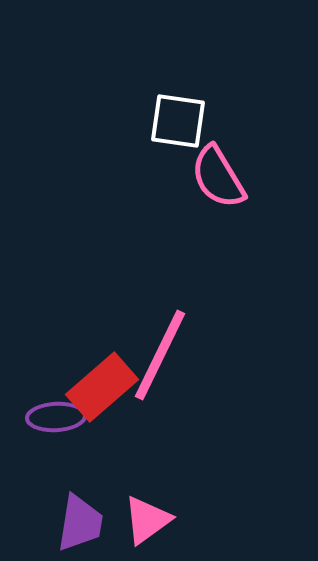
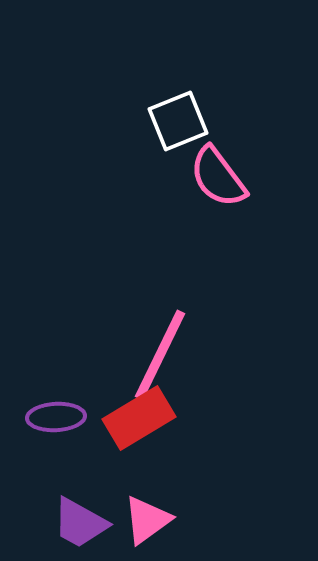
white square: rotated 30 degrees counterclockwise
pink semicircle: rotated 6 degrees counterclockwise
red rectangle: moved 37 px right, 31 px down; rotated 10 degrees clockwise
purple trapezoid: rotated 110 degrees clockwise
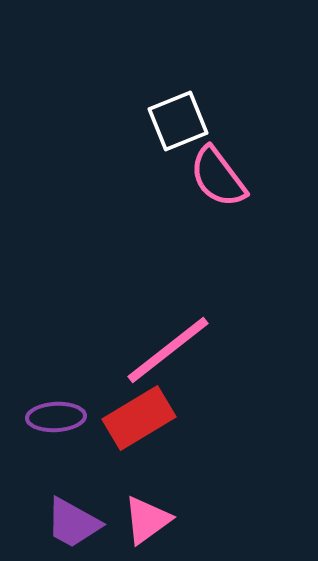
pink line: moved 8 px right, 5 px up; rotated 26 degrees clockwise
purple trapezoid: moved 7 px left
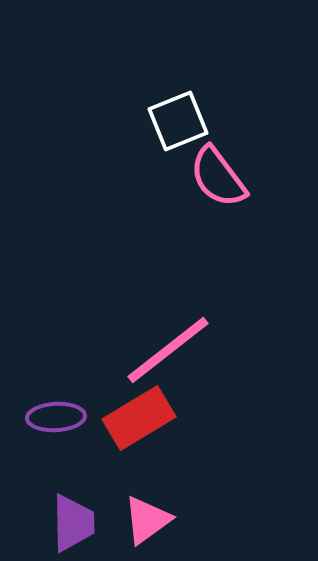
purple trapezoid: rotated 120 degrees counterclockwise
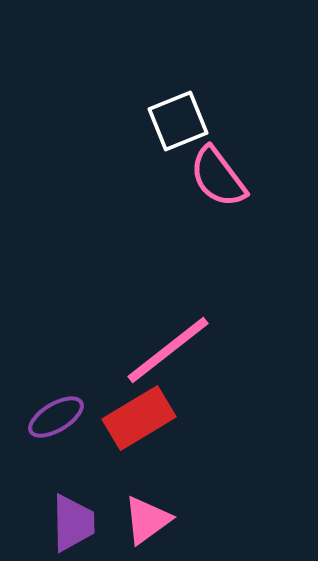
purple ellipse: rotated 28 degrees counterclockwise
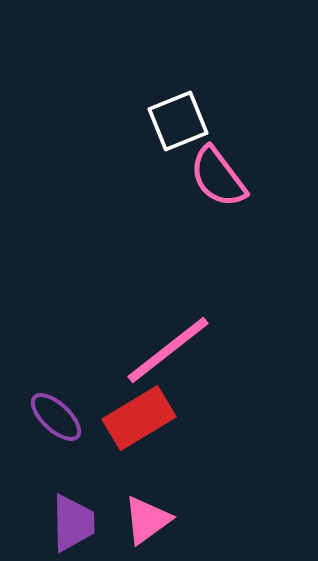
purple ellipse: rotated 74 degrees clockwise
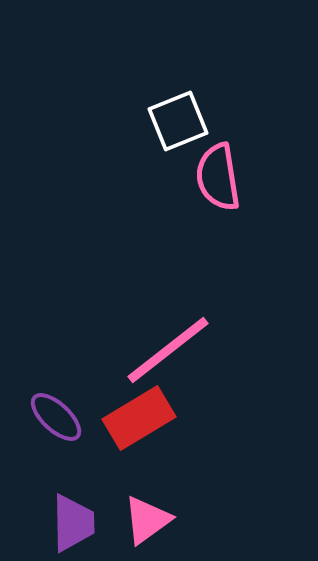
pink semicircle: rotated 28 degrees clockwise
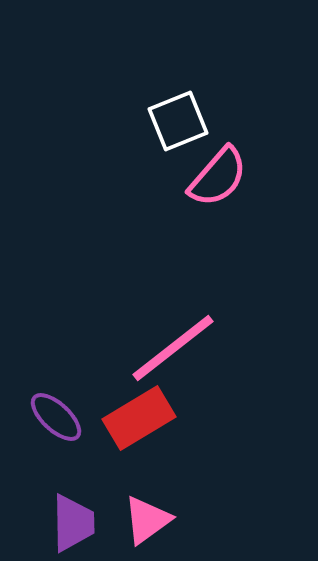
pink semicircle: rotated 130 degrees counterclockwise
pink line: moved 5 px right, 2 px up
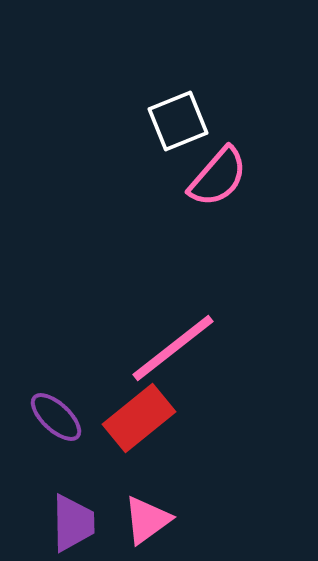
red rectangle: rotated 8 degrees counterclockwise
